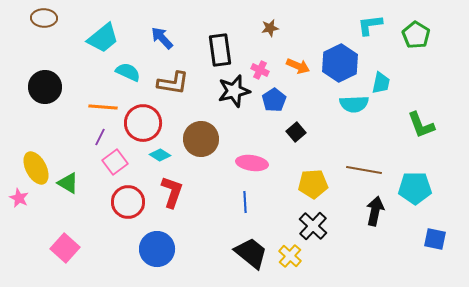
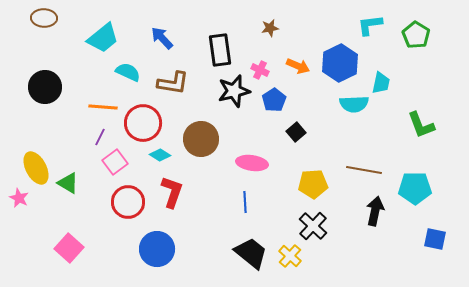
pink square at (65, 248): moved 4 px right
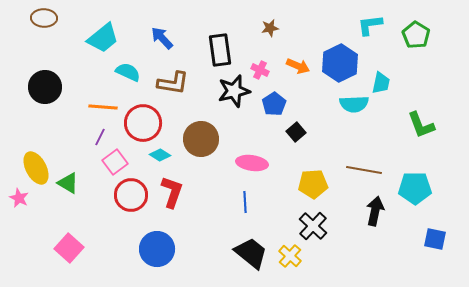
blue pentagon at (274, 100): moved 4 px down
red circle at (128, 202): moved 3 px right, 7 px up
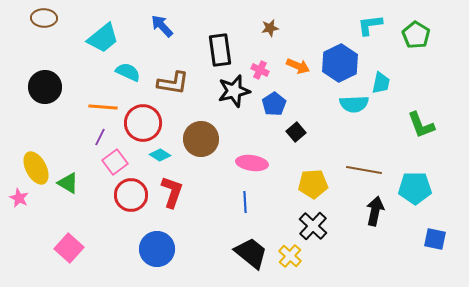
blue arrow at (162, 38): moved 12 px up
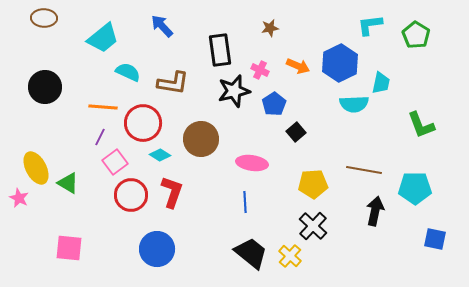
pink square at (69, 248): rotated 36 degrees counterclockwise
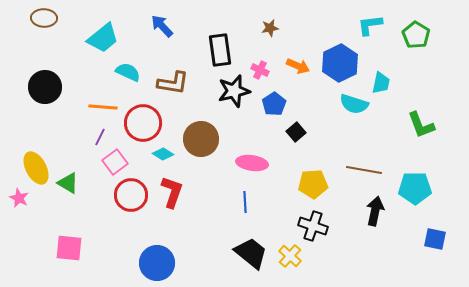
cyan semicircle at (354, 104): rotated 20 degrees clockwise
cyan diamond at (160, 155): moved 3 px right, 1 px up
black cross at (313, 226): rotated 24 degrees counterclockwise
blue circle at (157, 249): moved 14 px down
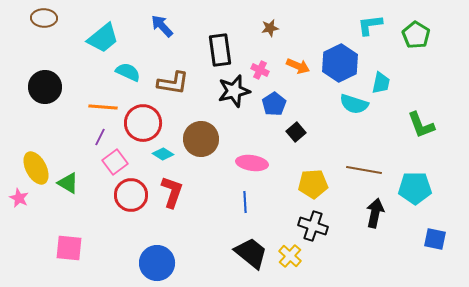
black arrow at (375, 211): moved 2 px down
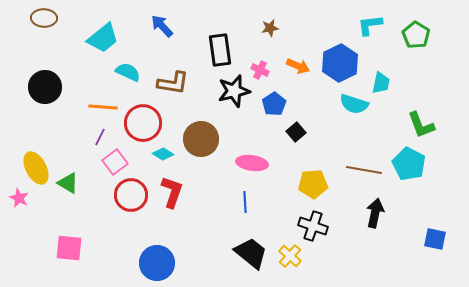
cyan pentagon at (415, 188): moved 6 px left, 24 px up; rotated 28 degrees clockwise
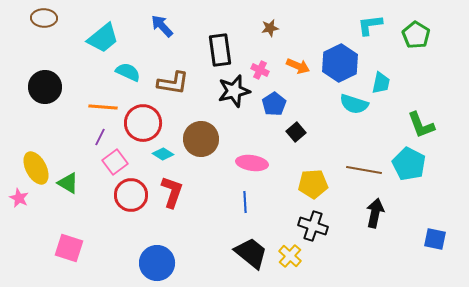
pink square at (69, 248): rotated 12 degrees clockwise
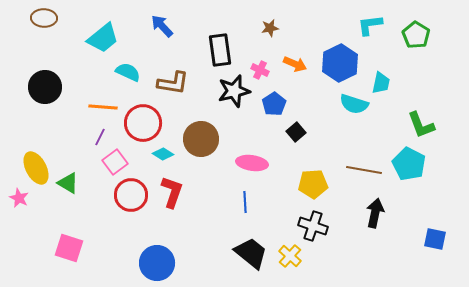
orange arrow at (298, 66): moved 3 px left, 2 px up
